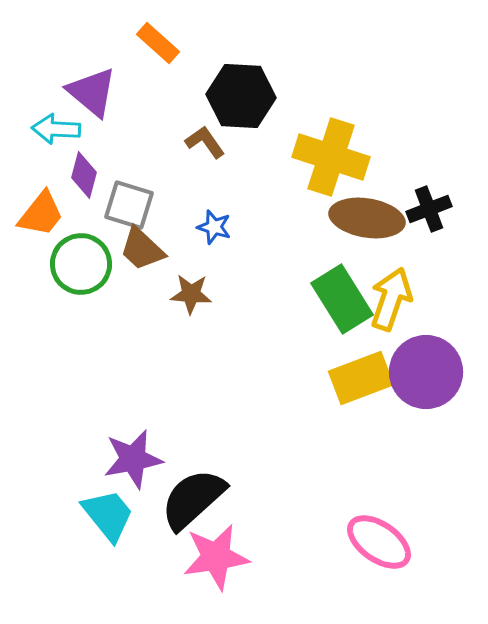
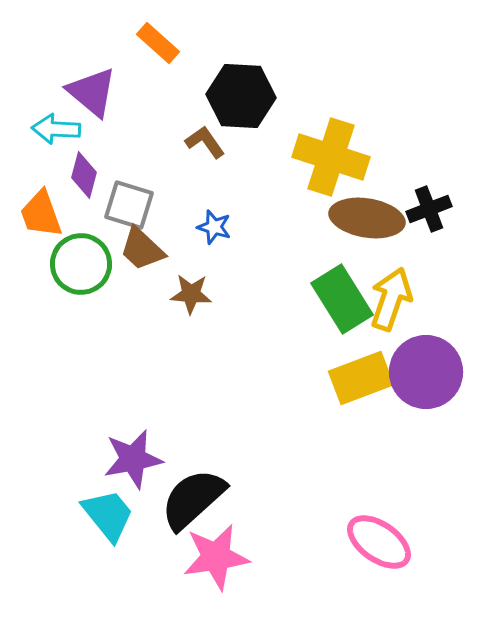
orange trapezoid: rotated 122 degrees clockwise
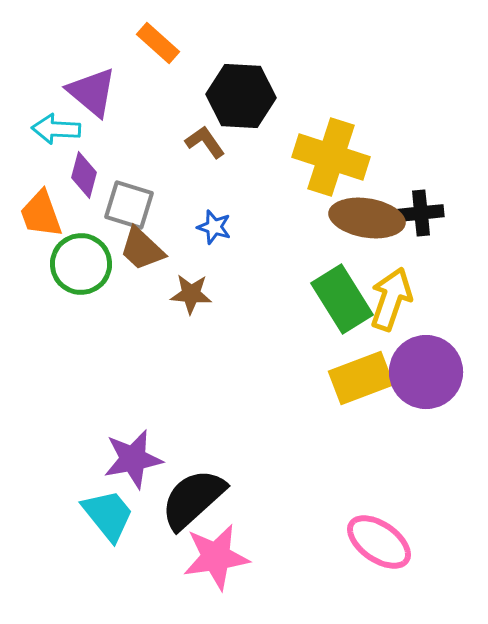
black cross: moved 8 px left, 4 px down; rotated 15 degrees clockwise
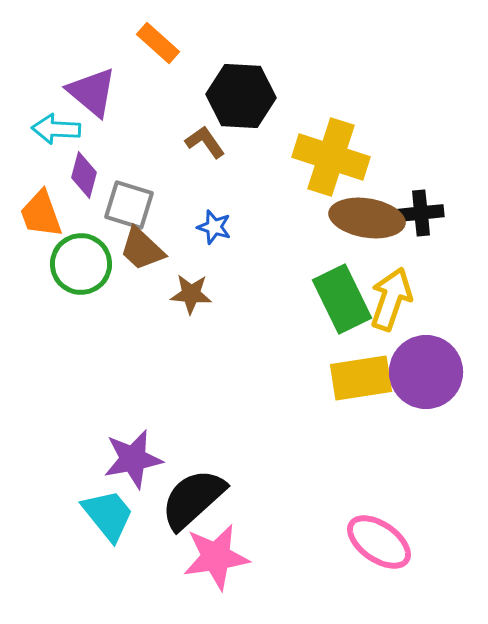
green rectangle: rotated 6 degrees clockwise
yellow rectangle: rotated 12 degrees clockwise
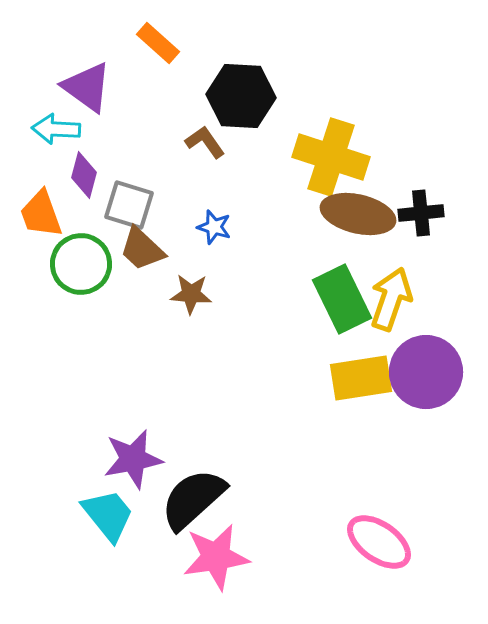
purple triangle: moved 5 px left, 5 px up; rotated 4 degrees counterclockwise
brown ellipse: moved 9 px left, 4 px up; rotated 4 degrees clockwise
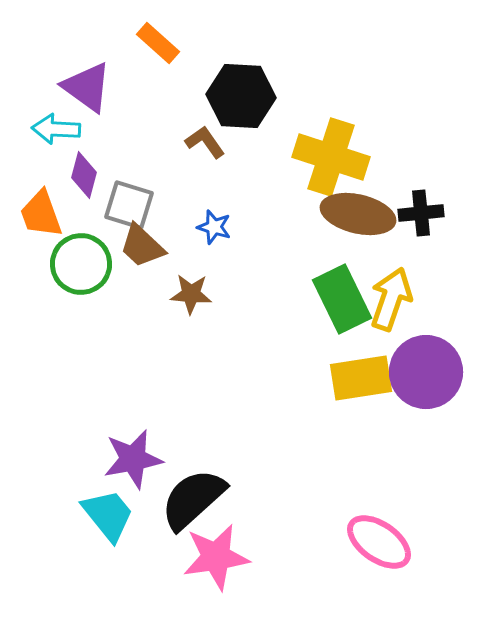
brown trapezoid: moved 3 px up
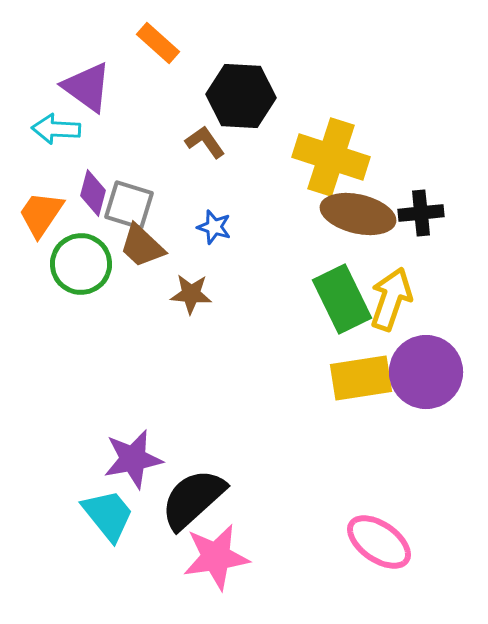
purple diamond: moved 9 px right, 18 px down
orange trapezoid: rotated 54 degrees clockwise
